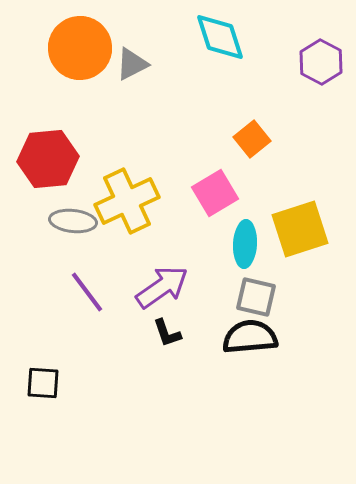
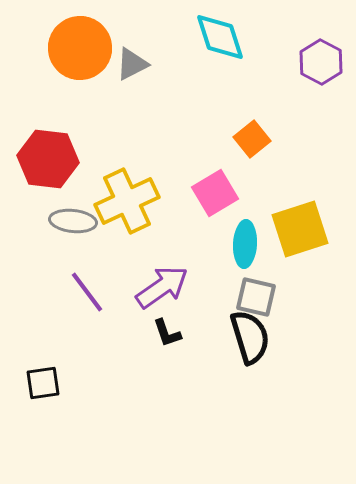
red hexagon: rotated 12 degrees clockwise
black semicircle: rotated 78 degrees clockwise
black square: rotated 12 degrees counterclockwise
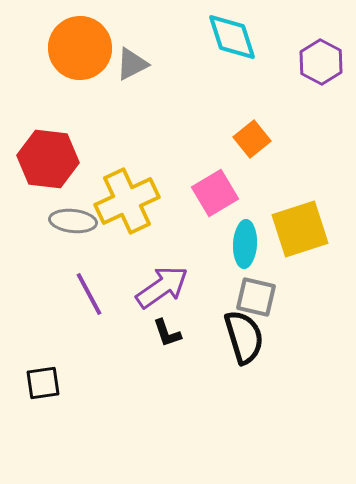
cyan diamond: moved 12 px right
purple line: moved 2 px right, 2 px down; rotated 9 degrees clockwise
black semicircle: moved 6 px left
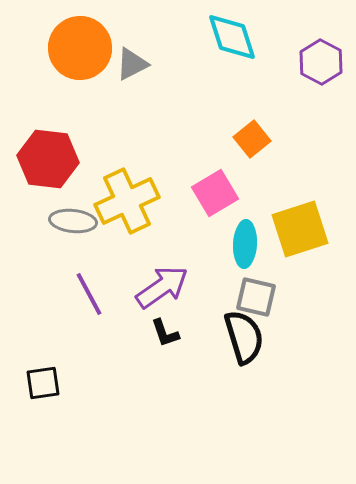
black L-shape: moved 2 px left
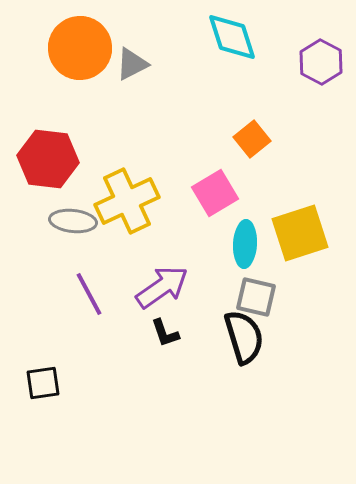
yellow square: moved 4 px down
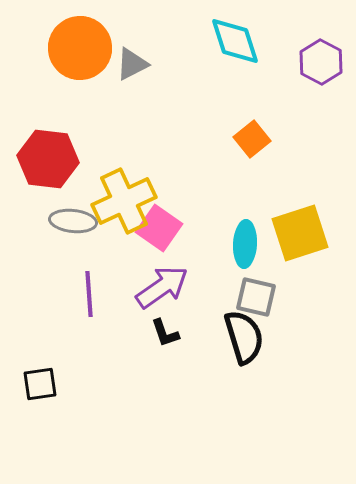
cyan diamond: moved 3 px right, 4 px down
pink square: moved 56 px left, 35 px down; rotated 24 degrees counterclockwise
yellow cross: moved 3 px left
purple line: rotated 24 degrees clockwise
black square: moved 3 px left, 1 px down
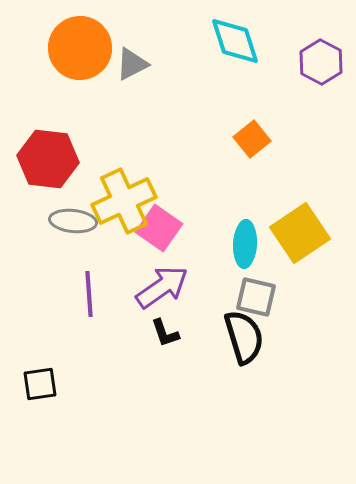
yellow square: rotated 16 degrees counterclockwise
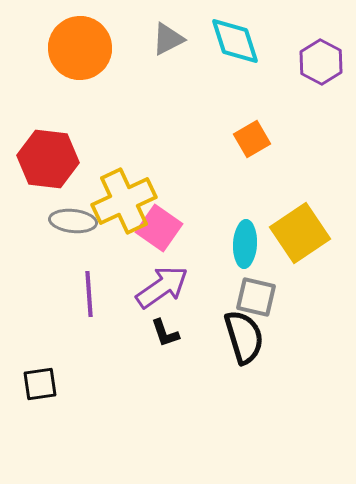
gray triangle: moved 36 px right, 25 px up
orange square: rotated 9 degrees clockwise
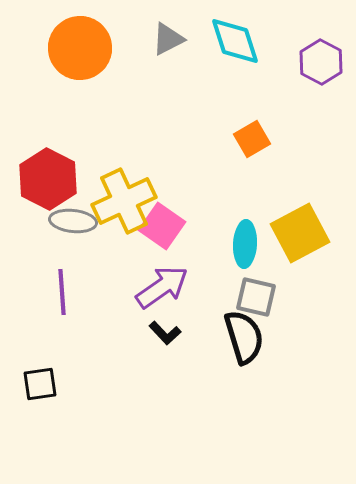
red hexagon: moved 20 px down; rotated 20 degrees clockwise
pink square: moved 3 px right, 2 px up
yellow square: rotated 6 degrees clockwise
purple line: moved 27 px left, 2 px up
black L-shape: rotated 24 degrees counterclockwise
